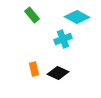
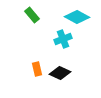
orange rectangle: moved 3 px right
black diamond: moved 2 px right
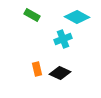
green rectangle: rotated 21 degrees counterclockwise
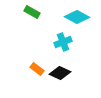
green rectangle: moved 3 px up
cyan cross: moved 3 px down
orange rectangle: rotated 40 degrees counterclockwise
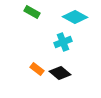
cyan diamond: moved 2 px left
black diamond: rotated 15 degrees clockwise
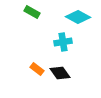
cyan diamond: moved 3 px right
cyan cross: rotated 12 degrees clockwise
black diamond: rotated 15 degrees clockwise
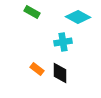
black diamond: rotated 35 degrees clockwise
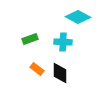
green rectangle: moved 2 px left, 27 px down; rotated 49 degrees counterclockwise
cyan cross: rotated 12 degrees clockwise
